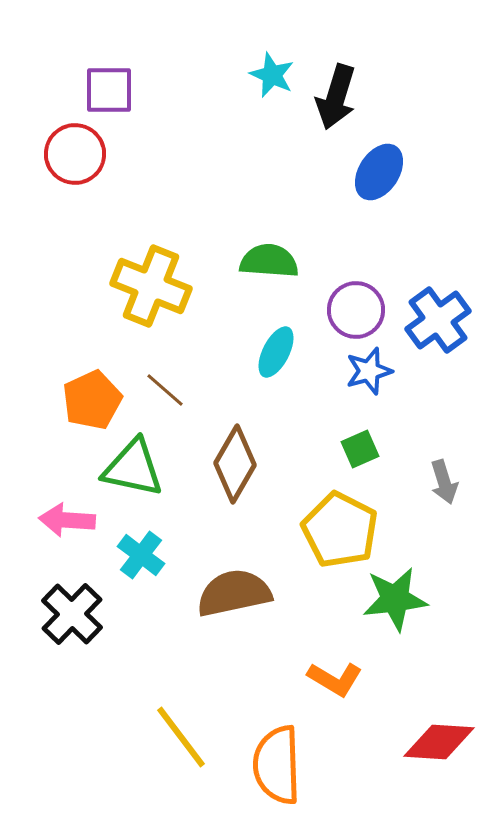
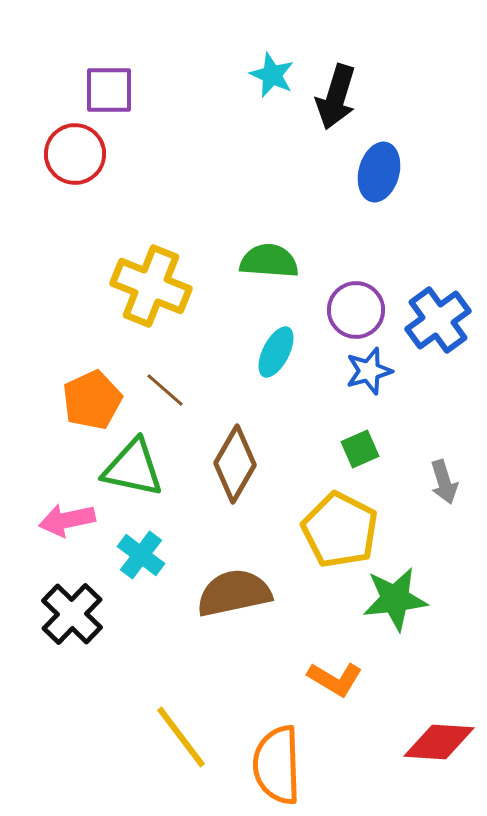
blue ellipse: rotated 18 degrees counterclockwise
pink arrow: rotated 16 degrees counterclockwise
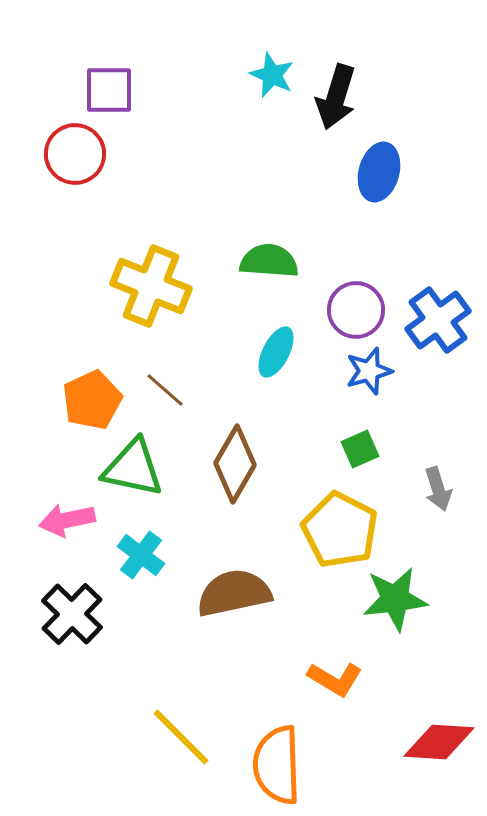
gray arrow: moved 6 px left, 7 px down
yellow line: rotated 8 degrees counterclockwise
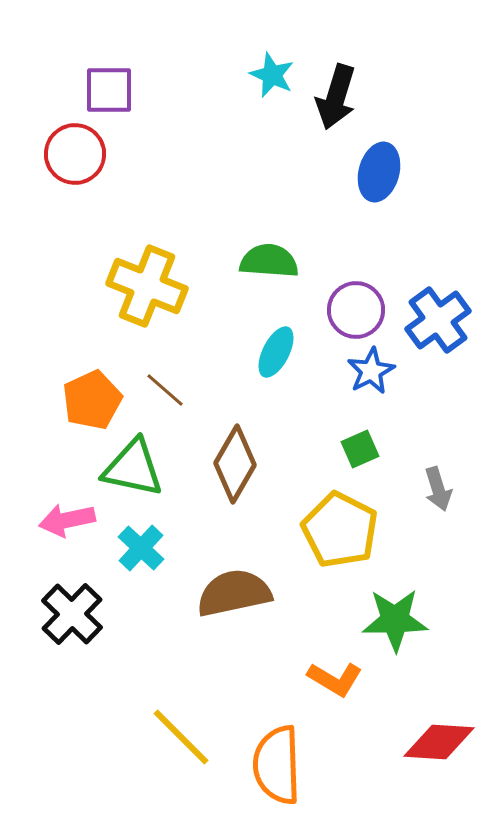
yellow cross: moved 4 px left
blue star: moved 2 px right; rotated 12 degrees counterclockwise
cyan cross: moved 7 px up; rotated 6 degrees clockwise
green star: moved 21 px down; rotated 6 degrees clockwise
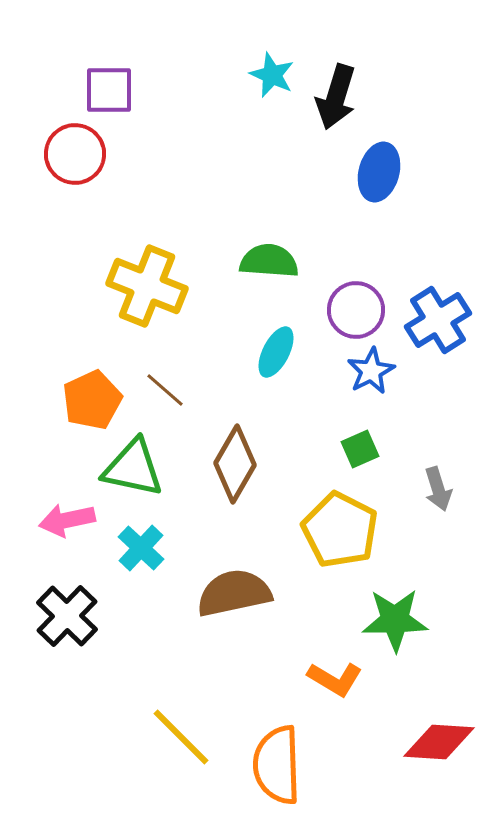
blue cross: rotated 4 degrees clockwise
black cross: moved 5 px left, 2 px down
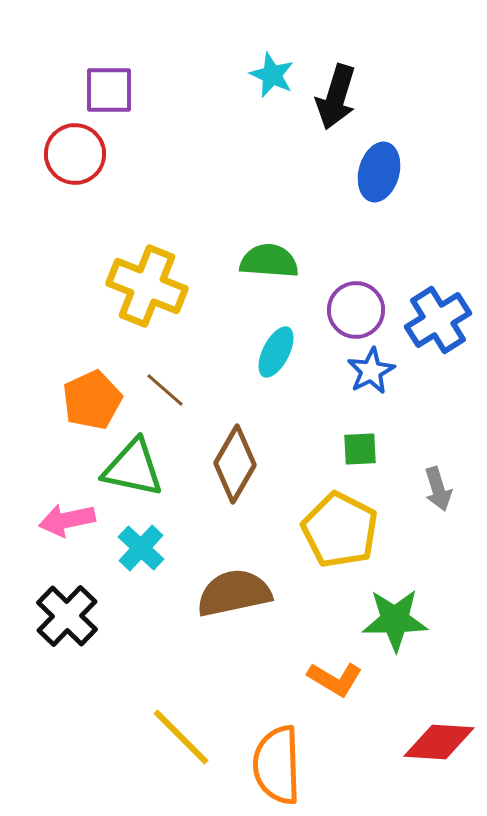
green square: rotated 21 degrees clockwise
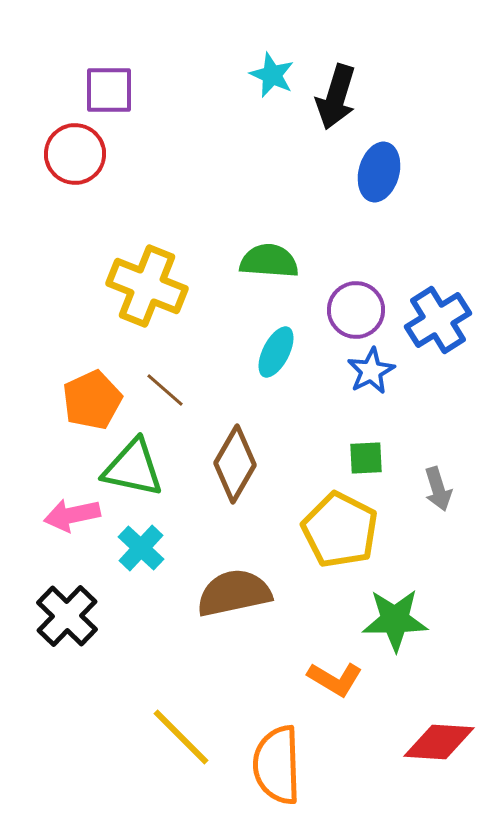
green square: moved 6 px right, 9 px down
pink arrow: moved 5 px right, 5 px up
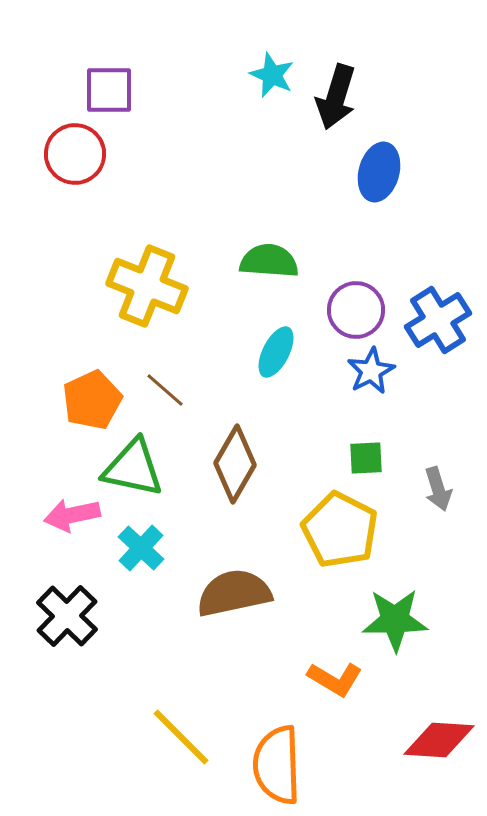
red diamond: moved 2 px up
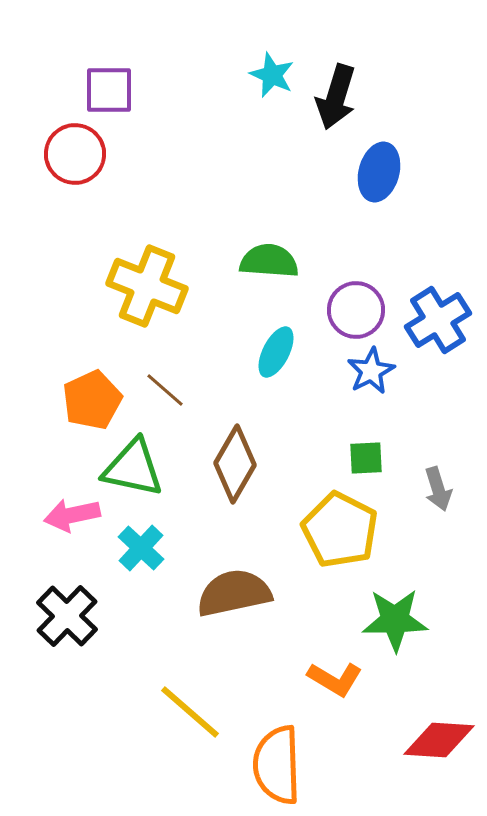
yellow line: moved 9 px right, 25 px up; rotated 4 degrees counterclockwise
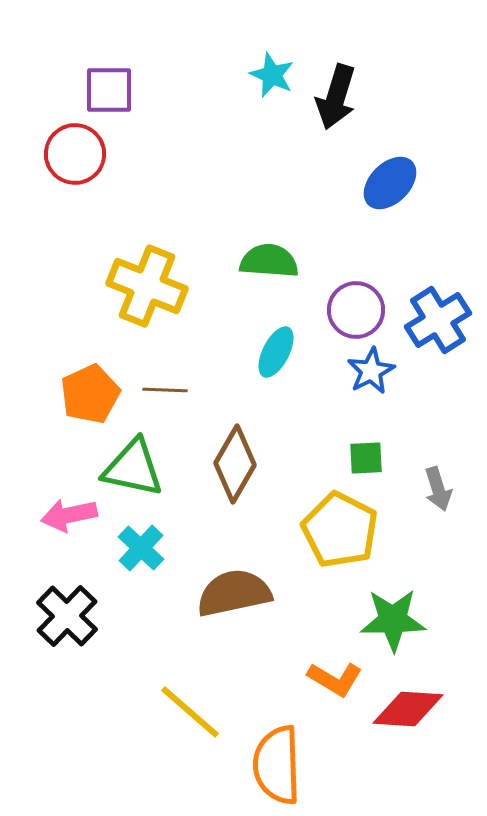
blue ellipse: moved 11 px right, 11 px down; rotated 30 degrees clockwise
brown line: rotated 39 degrees counterclockwise
orange pentagon: moved 2 px left, 6 px up
pink arrow: moved 3 px left
green star: moved 2 px left
red diamond: moved 31 px left, 31 px up
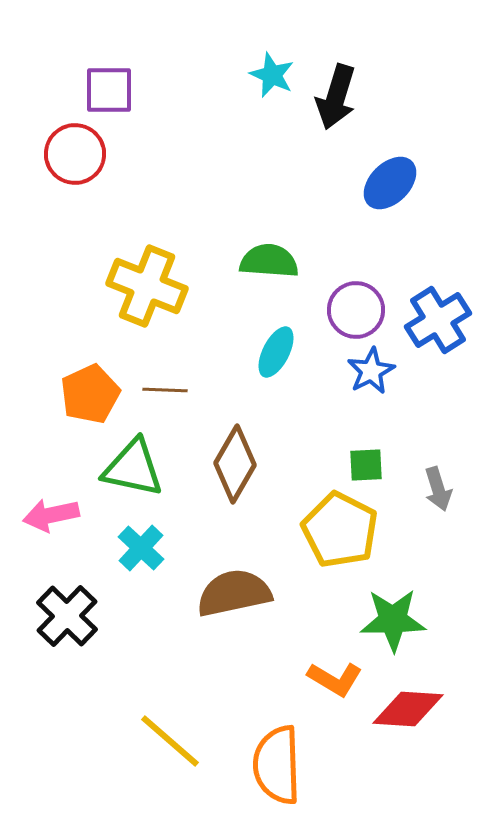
green square: moved 7 px down
pink arrow: moved 18 px left
yellow line: moved 20 px left, 29 px down
